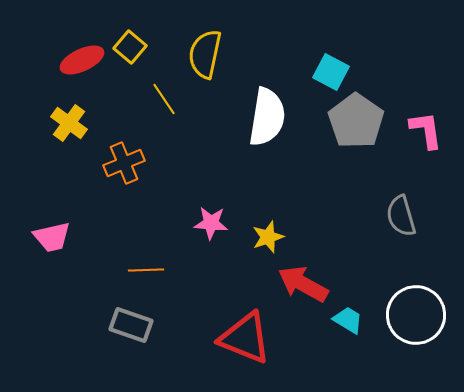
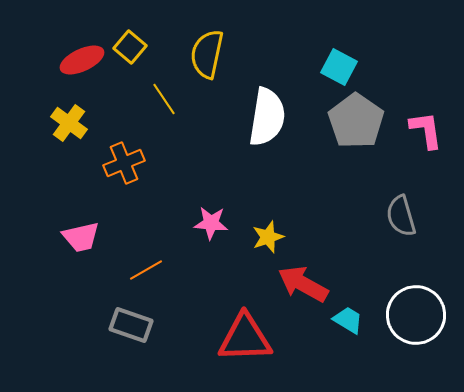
yellow semicircle: moved 2 px right
cyan square: moved 8 px right, 5 px up
pink trapezoid: moved 29 px right
orange line: rotated 28 degrees counterclockwise
red triangle: rotated 24 degrees counterclockwise
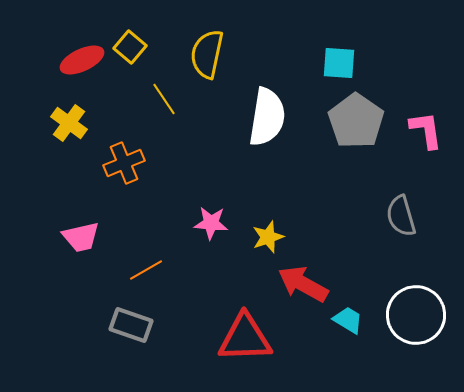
cyan square: moved 4 px up; rotated 24 degrees counterclockwise
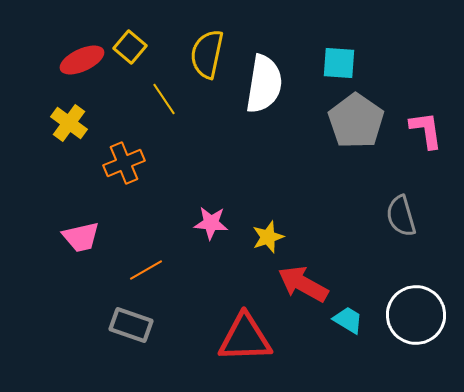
white semicircle: moved 3 px left, 33 px up
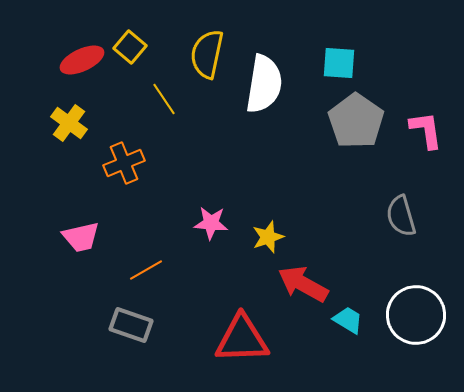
red triangle: moved 3 px left, 1 px down
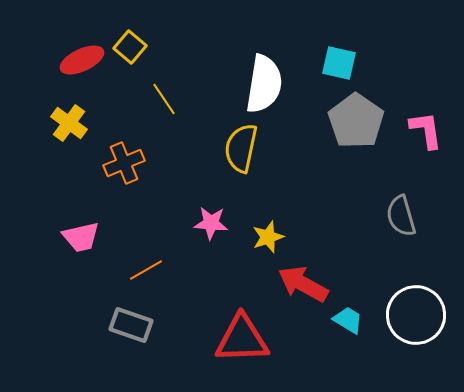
yellow semicircle: moved 34 px right, 94 px down
cyan square: rotated 9 degrees clockwise
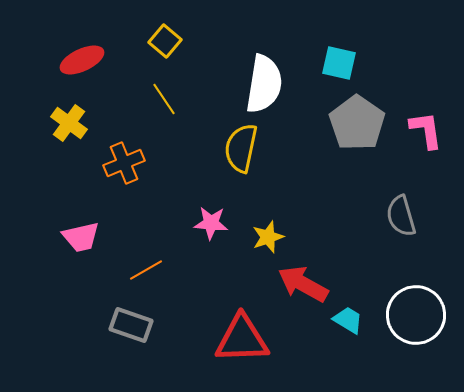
yellow square: moved 35 px right, 6 px up
gray pentagon: moved 1 px right, 2 px down
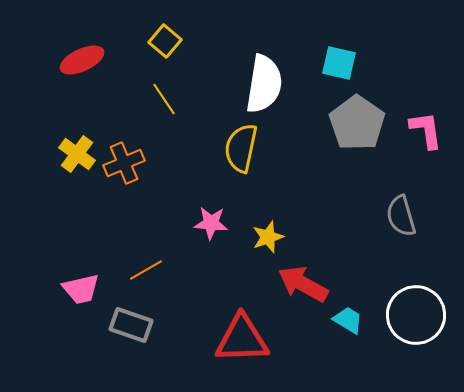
yellow cross: moved 8 px right, 31 px down
pink trapezoid: moved 52 px down
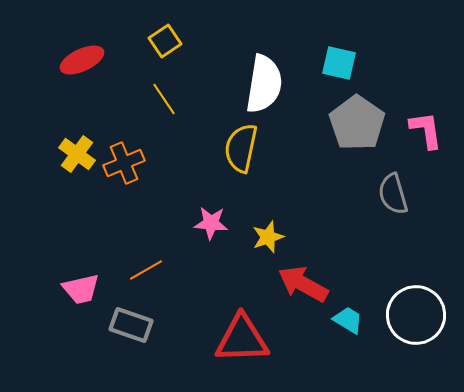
yellow square: rotated 16 degrees clockwise
gray semicircle: moved 8 px left, 22 px up
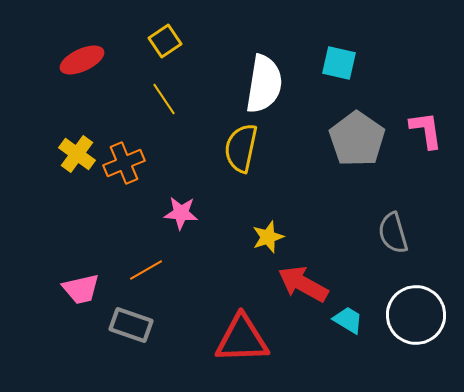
gray pentagon: moved 16 px down
gray semicircle: moved 39 px down
pink star: moved 30 px left, 10 px up
